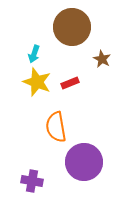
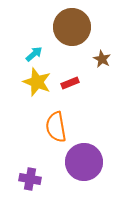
cyan arrow: rotated 150 degrees counterclockwise
purple cross: moved 2 px left, 2 px up
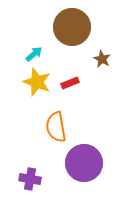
purple circle: moved 1 px down
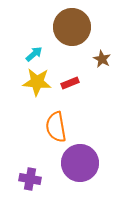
yellow star: rotated 16 degrees counterclockwise
purple circle: moved 4 px left
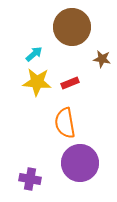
brown star: rotated 18 degrees counterclockwise
orange semicircle: moved 9 px right, 4 px up
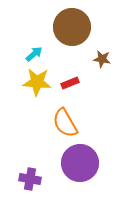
orange semicircle: rotated 20 degrees counterclockwise
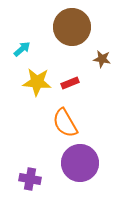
cyan arrow: moved 12 px left, 5 px up
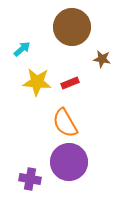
purple circle: moved 11 px left, 1 px up
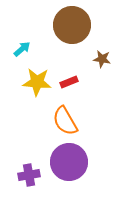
brown circle: moved 2 px up
red rectangle: moved 1 px left, 1 px up
orange semicircle: moved 2 px up
purple cross: moved 1 px left, 4 px up; rotated 20 degrees counterclockwise
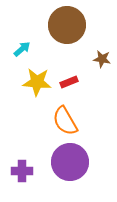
brown circle: moved 5 px left
purple circle: moved 1 px right
purple cross: moved 7 px left, 4 px up; rotated 10 degrees clockwise
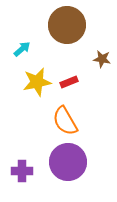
yellow star: rotated 16 degrees counterclockwise
purple circle: moved 2 px left
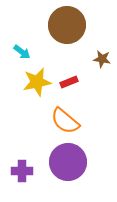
cyan arrow: moved 3 px down; rotated 78 degrees clockwise
orange semicircle: rotated 20 degrees counterclockwise
